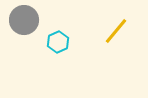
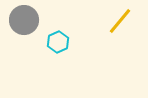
yellow line: moved 4 px right, 10 px up
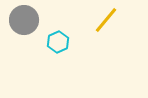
yellow line: moved 14 px left, 1 px up
